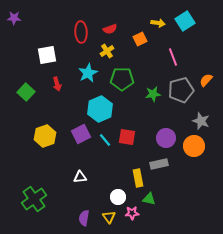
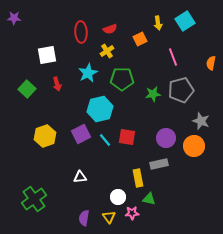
yellow arrow: rotated 72 degrees clockwise
orange semicircle: moved 5 px right, 17 px up; rotated 32 degrees counterclockwise
green square: moved 1 px right, 3 px up
cyan hexagon: rotated 10 degrees clockwise
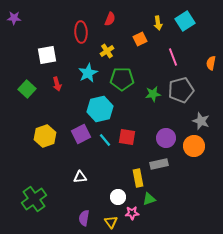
red semicircle: moved 10 px up; rotated 48 degrees counterclockwise
green triangle: rotated 32 degrees counterclockwise
yellow triangle: moved 2 px right, 5 px down
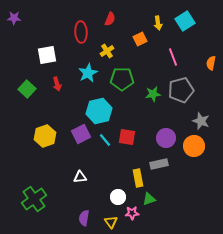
cyan hexagon: moved 1 px left, 2 px down
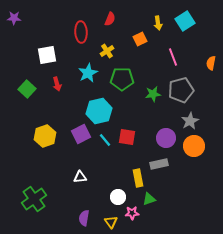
gray star: moved 11 px left; rotated 24 degrees clockwise
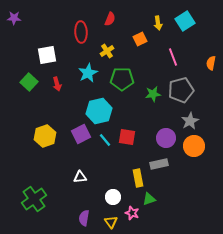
green square: moved 2 px right, 7 px up
white circle: moved 5 px left
pink star: rotated 24 degrees clockwise
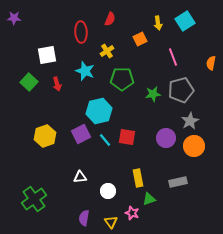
cyan star: moved 3 px left, 2 px up; rotated 24 degrees counterclockwise
gray rectangle: moved 19 px right, 18 px down
white circle: moved 5 px left, 6 px up
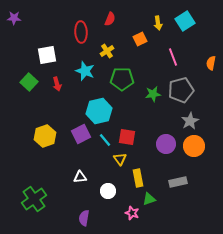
purple circle: moved 6 px down
yellow triangle: moved 9 px right, 63 px up
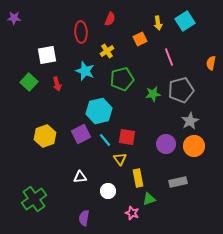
pink line: moved 4 px left
green pentagon: rotated 15 degrees counterclockwise
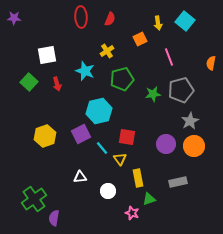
cyan square: rotated 18 degrees counterclockwise
red ellipse: moved 15 px up
cyan line: moved 3 px left, 8 px down
purple semicircle: moved 30 px left
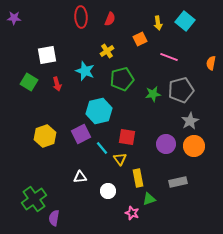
pink line: rotated 48 degrees counterclockwise
green square: rotated 12 degrees counterclockwise
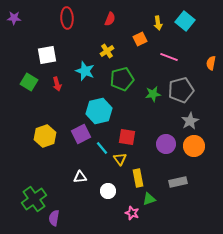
red ellipse: moved 14 px left, 1 px down
